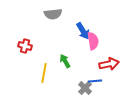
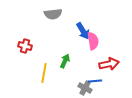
green arrow: rotated 56 degrees clockwise
gray cross: rotated 16 degrees counterclockwise
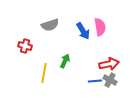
gray semicircle: moved 3 px left, 11 px down; rotated 12 degrees counterclockwise
pink semicircle: moved 7 px right, 14 px up
gray cross: moved 25 px right, 8 px up
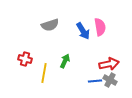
red cross: moved 13 px down
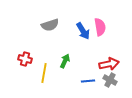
blue line: moved 7 px left
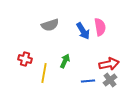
gray cross: rotated 24 degrees clockwise
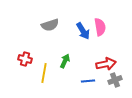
red arrow: moved 3 px left
gray cross: moved 5 px right; rotated 16 degrees clockwise
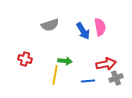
green arrow: rotated 72 degrees clockwise
yellow line: moved 11 px right, 2 px down
gray cross: moved 1 px right, 2 px up
